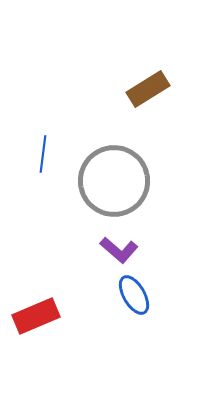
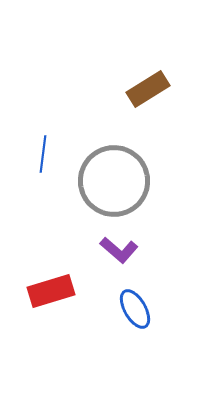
blue ellipse: moved 1 px right, 14 px down
red rectangle: moved 15 px right, 25 px up; rotated 6 degrees clockwise
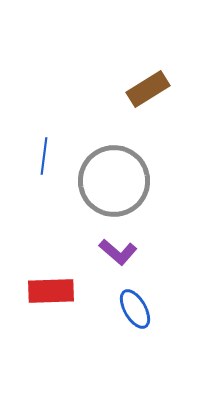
blue line: moved 1 px right, 2 px down
purple L-shape: moved 1 px left, 2 px down
red rectangle: rotated 15 degrees clockwise
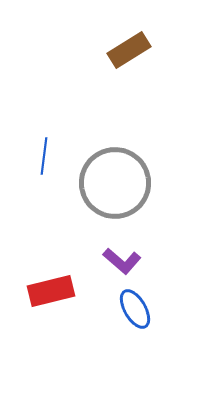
brown rectangle: moved 19 px left, 39 px up
gray circle: moved 1 px right, 2 px down
purple L-shape: moved 4 px right, 9 px down
red rectangle: rotated 12 degrees counterclockwise
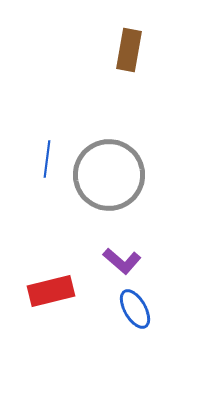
brown rectangle: rotated 48 degrees counterclockwise
blue line: moved 3 px right, 3 px down
gray circle: moved 6 px left, 8 px up
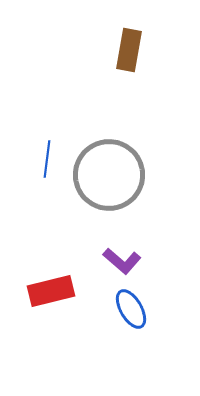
blue ellipse: moved 4 px left
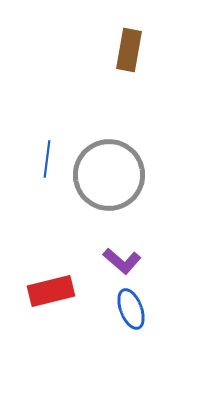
blue ellipse: rotated 9 degrees clockwise
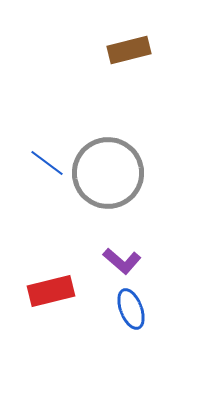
brown rectangle: rotated 66 degrees clockwise
blue line: moved 4 px down; rotated 60 degrees counterclockwise
gray circle: moved 1 px left, 2 px up
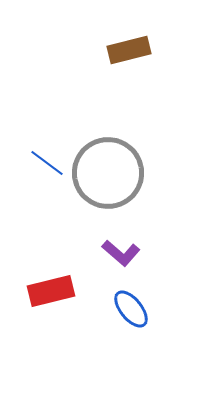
purple L-shape: moved 1 px left, 8 px up
blue ellipse: rotated 18 degrees counterclockwise
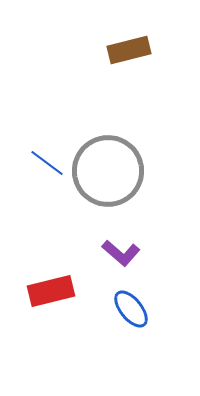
gray circle: moved 2 px up
